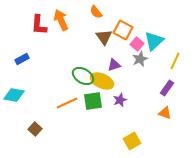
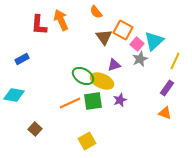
orange line: moved 3 px right
yellow square: moved 45 px left
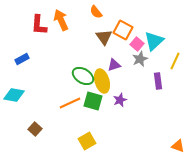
yellow ellipse: rotated 50 degrees clockwise
purple rectangle: moved 9 px left, 7 px up; rotated 42 degrees counterclockwise
green square: rotated 24 degrees clockwise
orange triangle: moved 13 px right, 33 px down
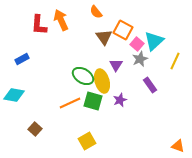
purple triangle: moved 2 px right; rotated 40 degrees counterclockwise
purple rectangle: moved 8 px left, 4 px down; rotated 28 degrees counterclockwise
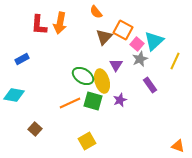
orange arrow: moved 1 px left, 3 px down; rotated 145 degrees counterclockwise
brown triangle: rotated 18 degrees clockwise
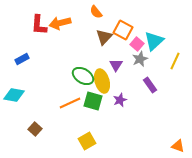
orange arrow: rotated 65 degrees clockwise
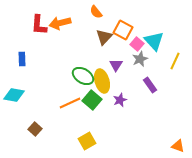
cyan triangle: rotated 30 degrees counterclockwise
blue rectangle: rotated 64 degrees counterclockwise
green square: moved 1 px left, 1 px up; rotated 24 degrees clockwise
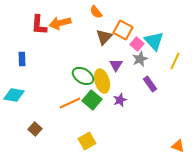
purple rectangle: moved 1 px up
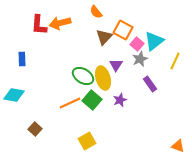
cyan triangle: rotated 35 degrees clockwise
yellow ellipse: moved 1 px right, 3 px up
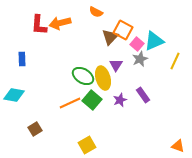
orange semicircle: rotated 24 degrees counterclockwise
brown triangle: moved 6 px right
cyan triangle: rotated 15 degrees clockwise
purple rectangle: moved 7 px left, 11 px down
brown square: rotated 16 degrees clockwise
yellow square: moved 4 px down
